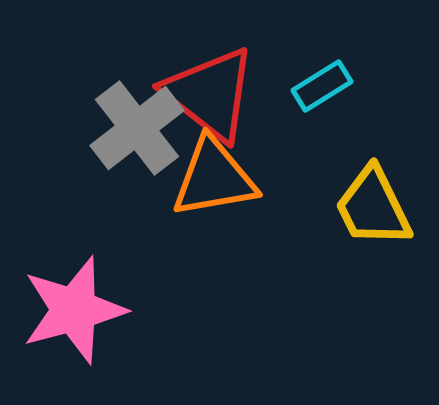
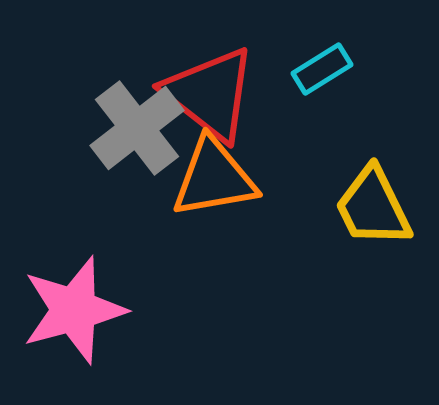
cyan rectangle: moved 17 px up
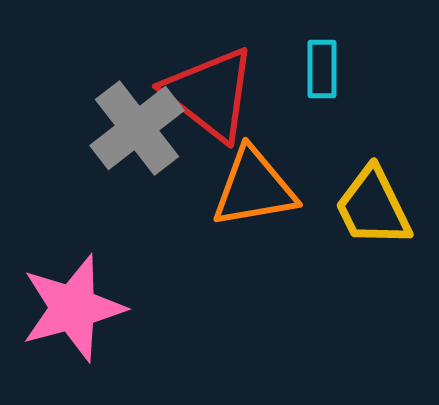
cyan rectangle: rotated 58 degrees counterclockwise
orange triangle: moved 40 px right, 10 px down
pink star: moved 1 px left, 2 px up
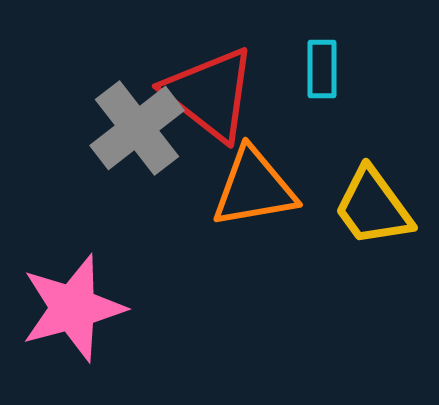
yellow trapezoid: rotated 10 degrees counterclockwise
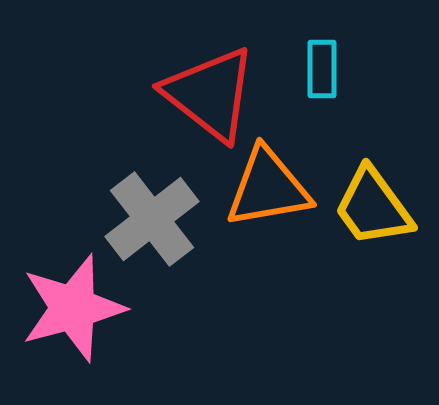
gray cross: moved 15 px right, 91 px down
orange triangle: moved 14 px right
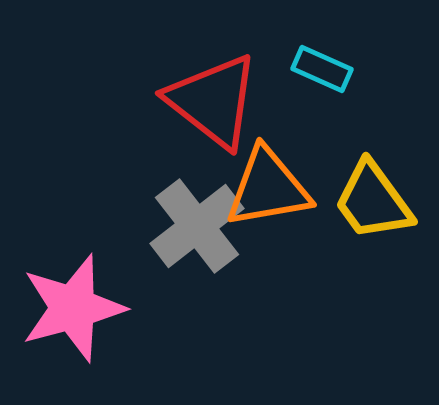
cyan rectangle: rotated 66 degrees counterclockwise
red triangle: moved 3 px right, 7 px down
yellow trapezoid: moved 6 px up
gray cross: moved 45 px right, 7 px down
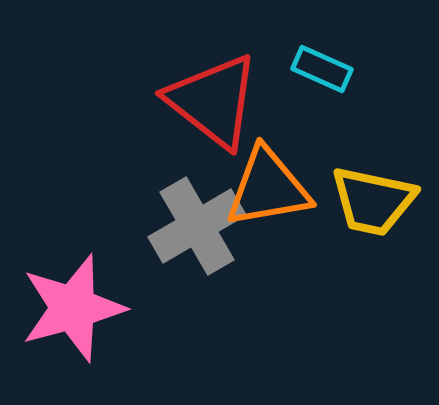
yellow trapezoid: rotated 42 degrees counterclockwise
gray cross: rotated 8 degrees clockwise
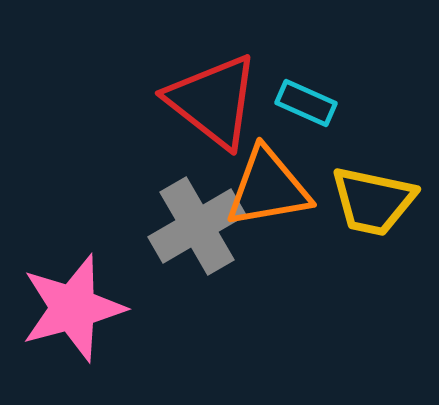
cyan rectangle: moved 16 px left, 34 px down
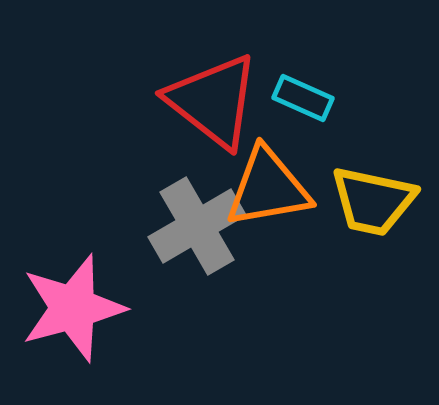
cyan rectangle: moved 3 px left, 5 px up
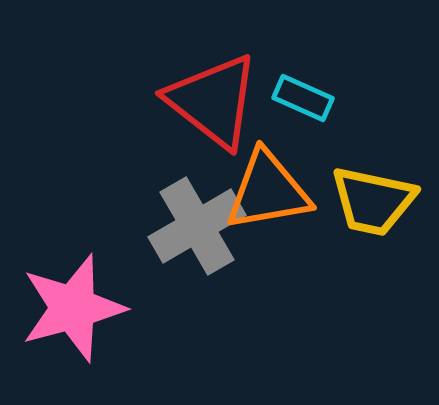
orange triangle: moved 3 px down
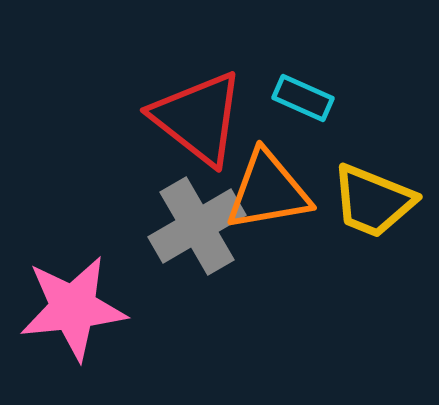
red triangle: moved 15 px left, 17 px down
yellow trapezoid: rotated 10 degrees clockwise
pink star: rotated 9 degrees clockwise
